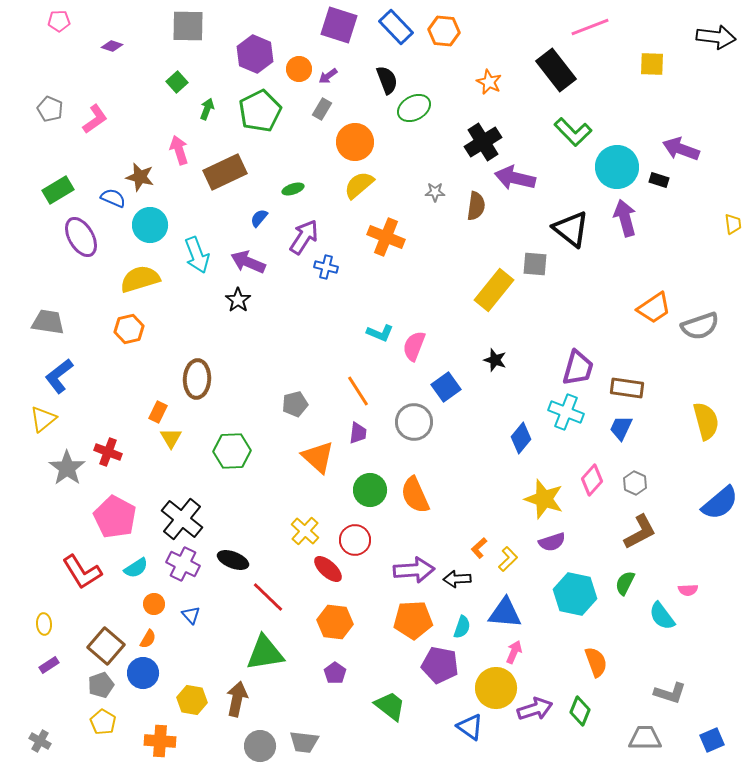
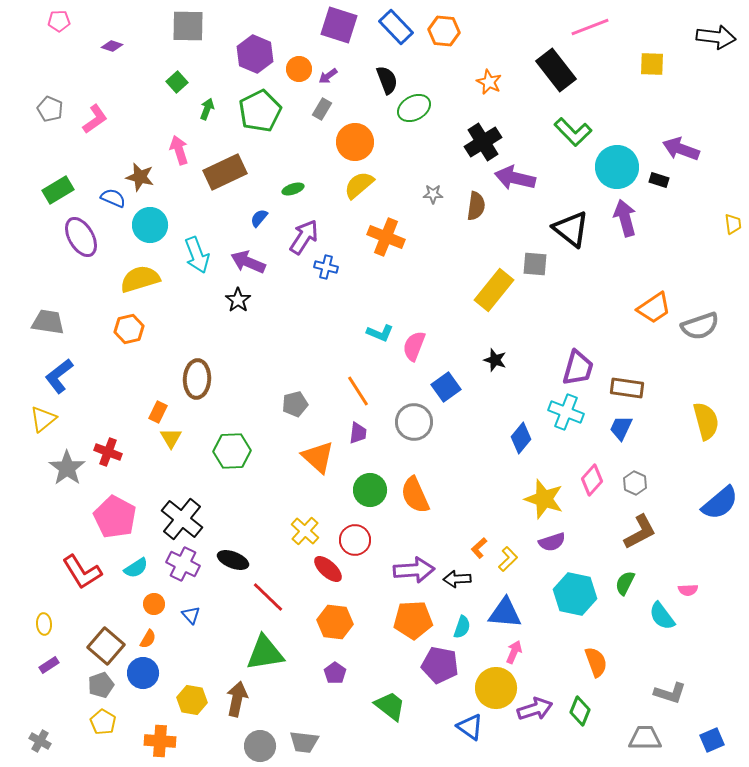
gray star at (435, 192): moved 2 px left, 2 px down
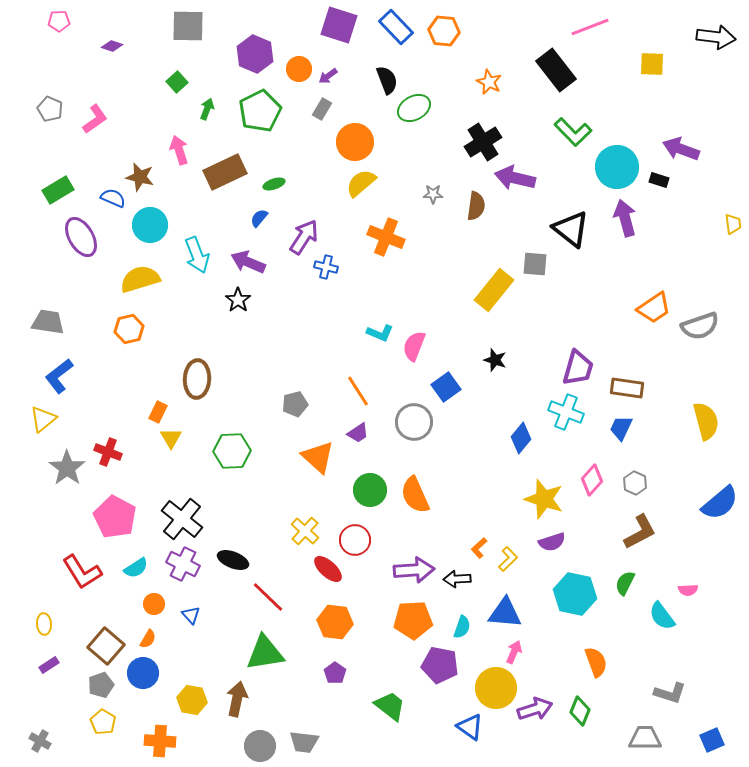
yellow semicircle at (359, 185): moved 2 px right, 2 px up
green ellipse at (293, 189): moved 19 px left, 5 px up
purple trapezoid at (358, 433): rotated 50 degrees clockwise
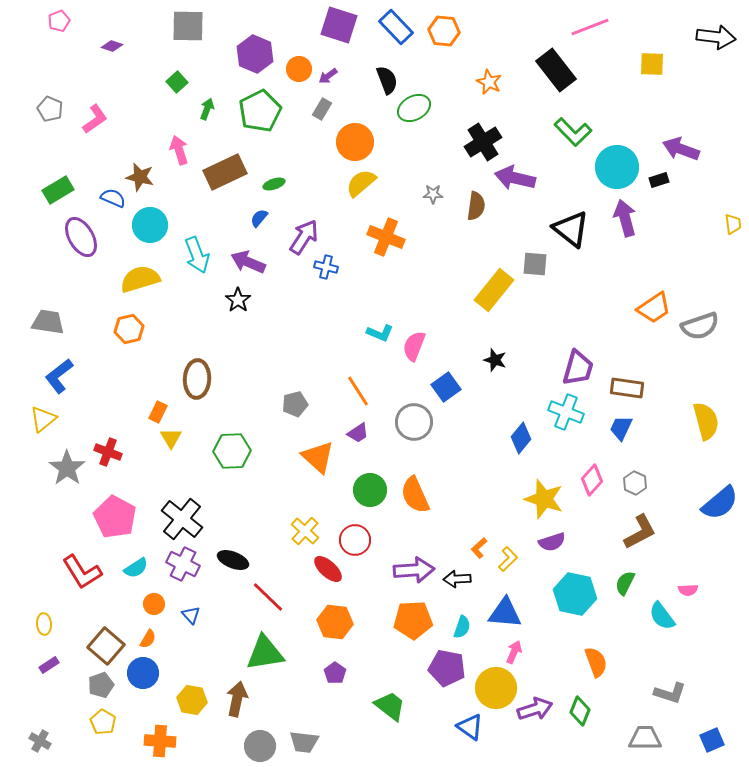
pink pentagon at (59, 21): rotated 20 degrees counterclockwise
black rectangle at (659, 180): rotated 36 degrees counterclockwise
purple pentagon at (440, 665): moved 7 px right, 3 px down
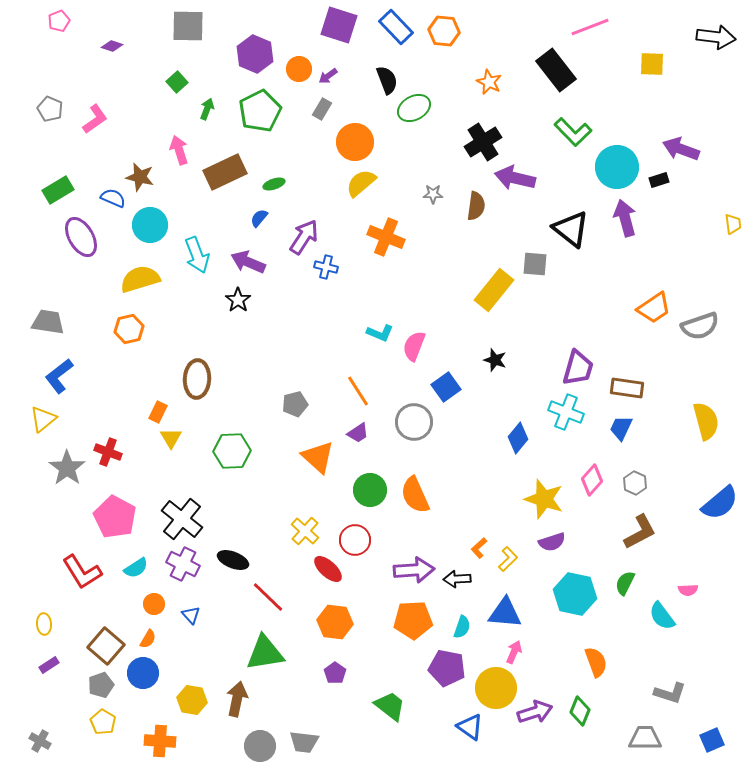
blue diamond at (521, 438): moved 3 px left
purple arrow at (535, 709): moved 3 px down
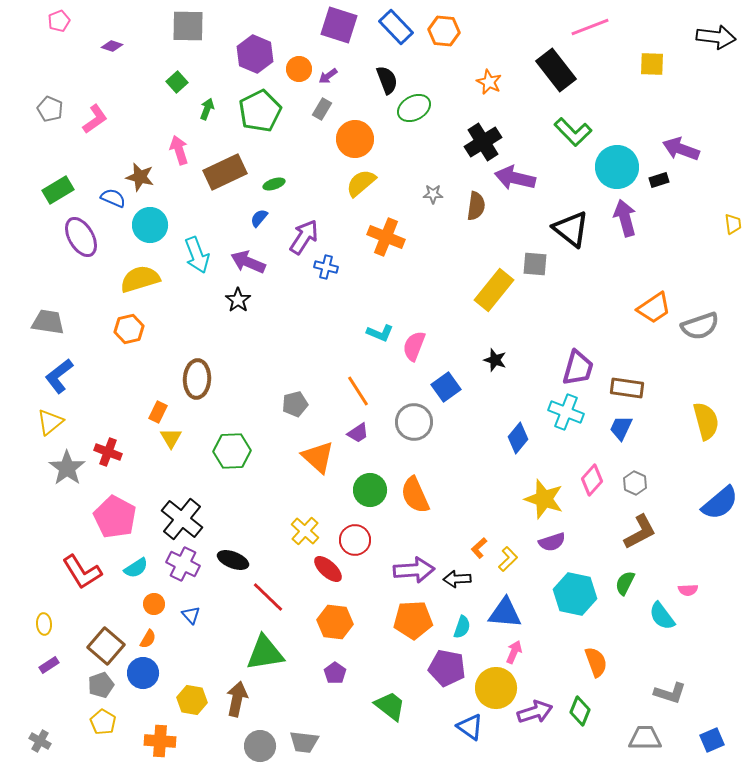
orange circle at (355, 142): moved 3 px up
yellow triangle at (43, 419): moved 7 px right, 3 px down
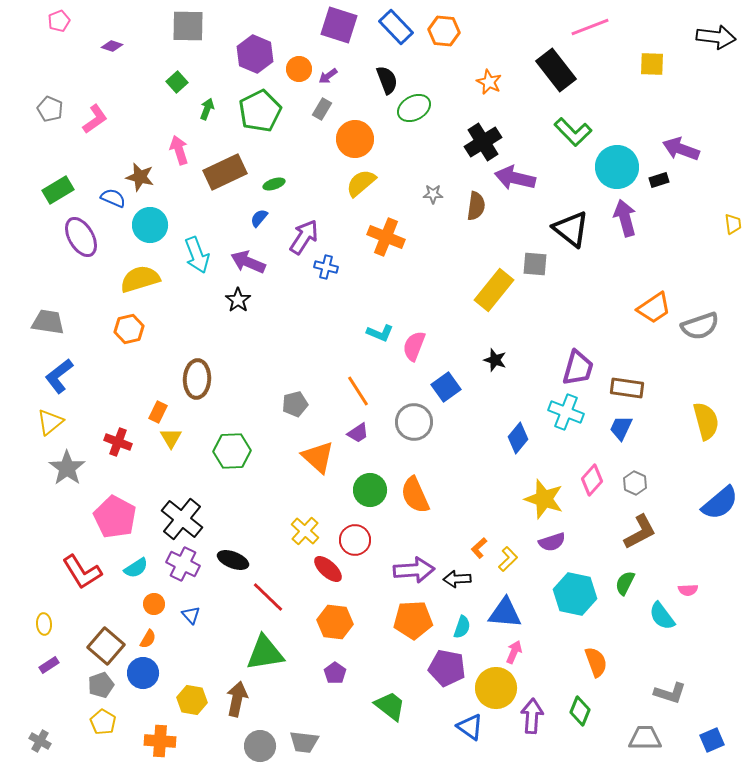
red cross at (108, 452): moved 10 px right, 10 px up
purple arrow at (535, 712): moved 3 px left, 4 px down; rotated 68 degrees counterclockwise
